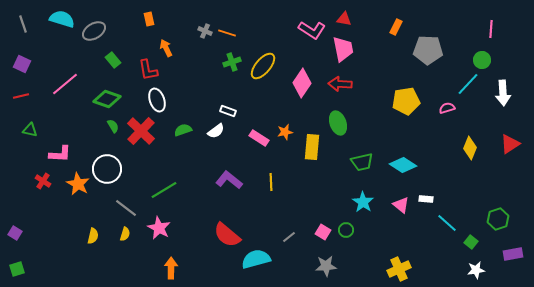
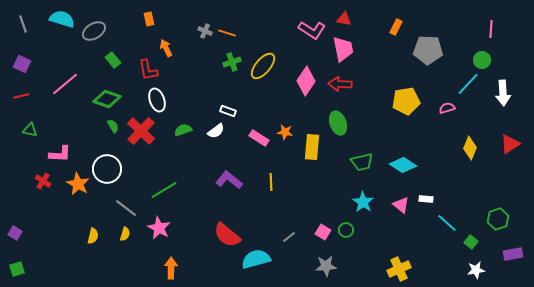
pink diamond at (302, 83): moved 4 px right, 2 px up
orange star at (285, 132): rotated 21 degrees clockwise
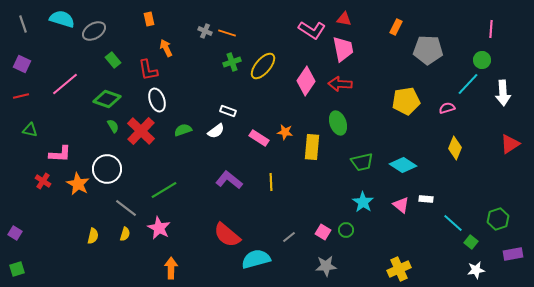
yellow diamond at (470, 148): moved 15 px left
cyan line at (447, 223): moved 6 px right
